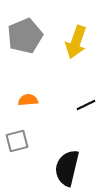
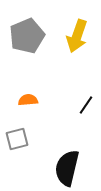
gray pentagon: moved 2 px right
yellow arrow: moved 1 px right, 6 px up
black line: rotated 30 degrees counterclockwise
gray square: moved 2 px up
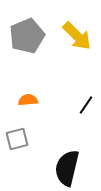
yellow arrow: rotated 64 degrees counterclockwise
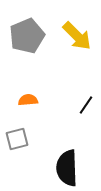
black semicircle: rotated 15 degrees counterclockwise
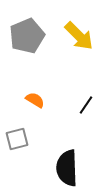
yellow arrow: moved 2 px right
orange semicircle: moved 7 px right; rotated 36 degrees clockwise
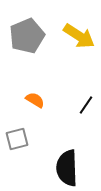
yellow arrow: rotated 12 degrees counterclockwise
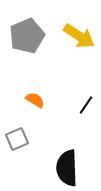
gray square: rotated 10 degrees counterclockwise
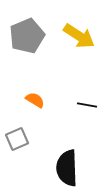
black line: moved 1 px right; rotated 66 degrees clockwise
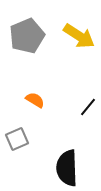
black line: moved 1 px right, 2 px down; rotated 60 degrees counterclockwise
